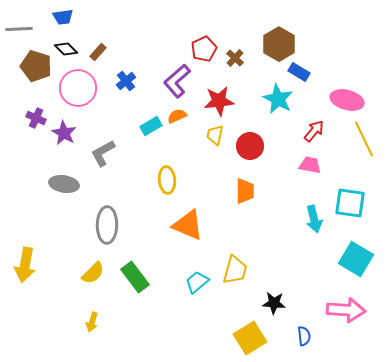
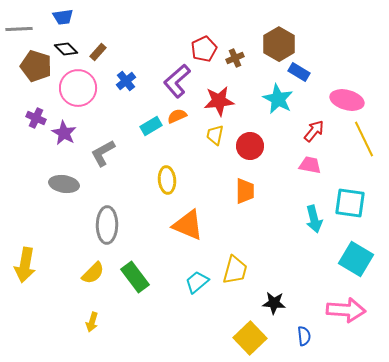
brown cross at (235, 58): rotated 24 degrees clockwise
yellow square at (250, 338): rotated 12 degrees counterclockwise
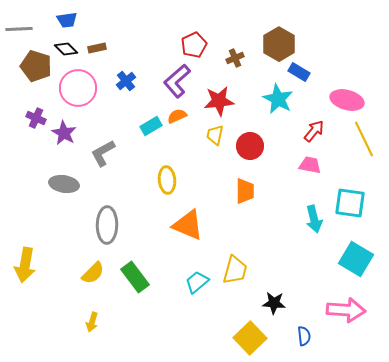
blue trapezoid at (63, 17): moved 4 px right, 3 px down
red pentagon at (204, 49): moved 10 px left, 4 px up
brown rectangle at (98, 52): moved 1 px left, 4 px up; rotated 36 degrees clockwise
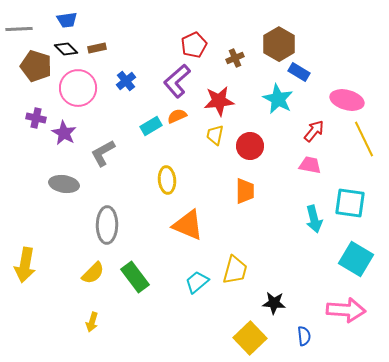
purple cross at (36, 118): rotated 12 degrees counterclockwise
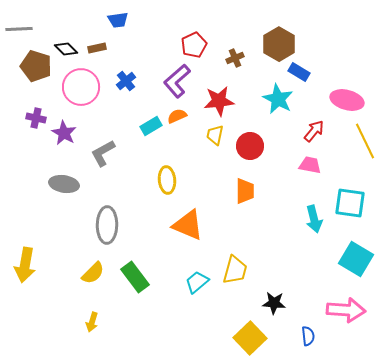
blue trapezoid at (67, 20): moved 51 px right
pink circle at (78, 88): moved 3 px right, 1 px up
yellow line at (364, 139): moved 1 px right, 2 px down
blue semicircle at (304, 336): moved 4 px right
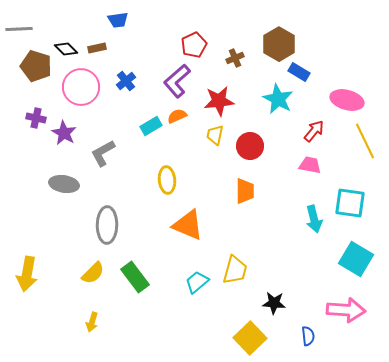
yellow arrow at (25, 265): moved 2 px right, 9 px down
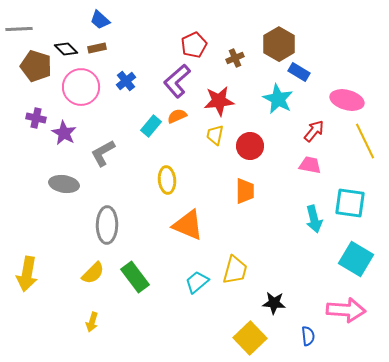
blue trapezoid at (118, 20): moved 18 px left; rotated 50 degrees clockwise
cyan rectangle at (151, 126): rotated 20 degrees counterclockwise
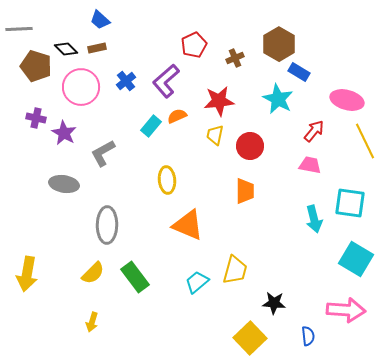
purple L-shape at (177, 81): moved 11 px left
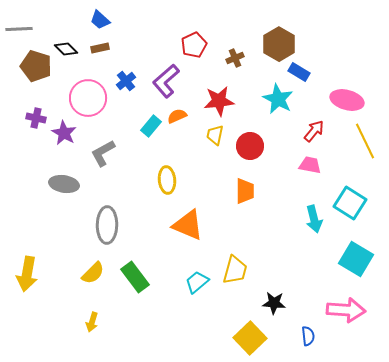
brown rectangle at (97, 48): moved 3 px right
pink circle at (81, 87): moved 7 px right, 11 px down
cyan square at (350, 203): rotated 24 degrees clockwise
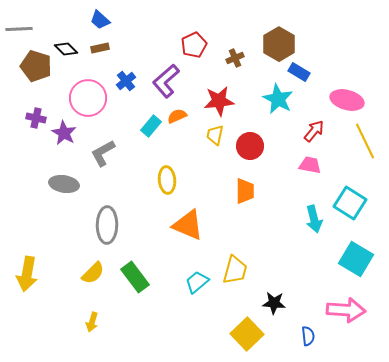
yellow square at (250, 338): moved 3 px left, 4 px up
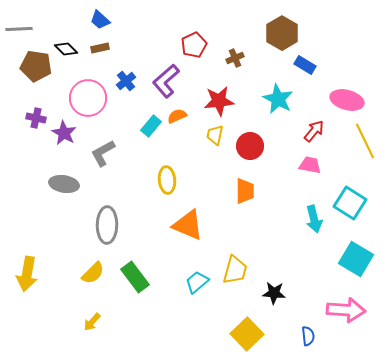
brown hexagon at (279, 44): moved 3 px right, 11 px up
brown pentagon at (36, 66): rotated 8 degrees counterclockwise
blue rectangle at (299, 72): moved 6 px right, 7 px up
black star at (274, 303): moved 10 px up
yellow arrow at (92, 322): rotated 24 degrees clockwise
